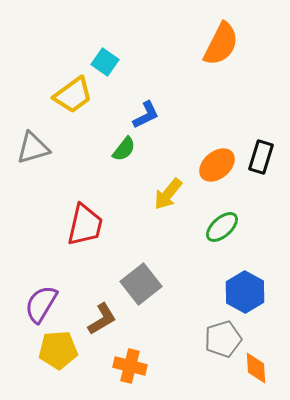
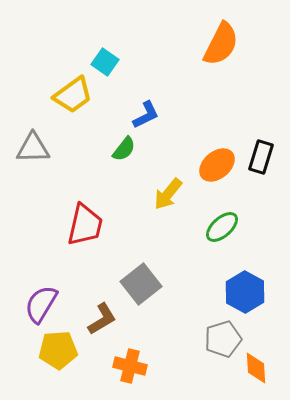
gray triangle: rotated 15 degrees clockwise
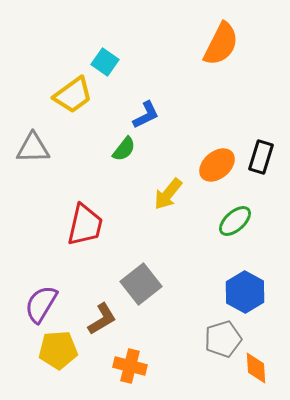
green ellipse: moved 13 px right, 6 px up
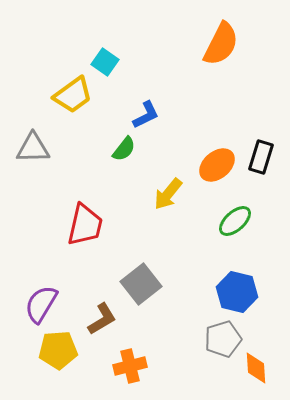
blue hexagon: moved 8 px left; rotated 15 degrees counterclockwise
orange cross: rotated 28 degrees counterclockwise
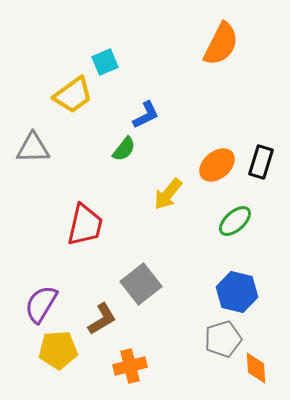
cyan square: rotated 32 degrees clockwise
black rectangle: moved 5 px down
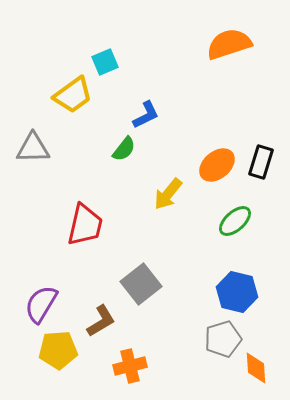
orange semicircle: moved 8 px right; rotated 135 degrees counterclockwise
brown L-shape: moved 1 px left, 2 px down
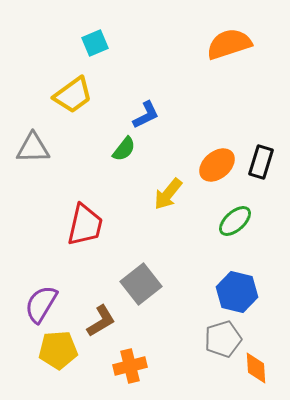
cyan square: moved 10 px left, 19 px up
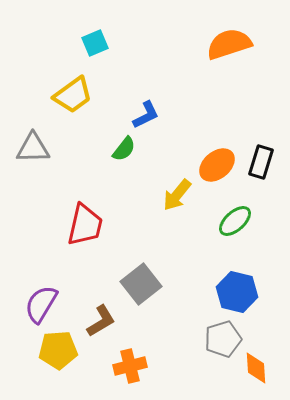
yellow arrow: moved 9 px right, 1 px down
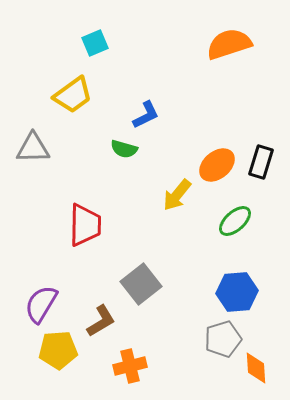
green semicircle: rotated 68 degrees clockwise
red trapezoid: rotated 12 degrees counterclockwise
blue hexagon: rotated 18 degrees counterclockwise
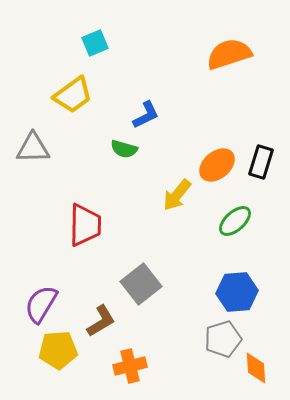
orange semicircle: moved 10 px down
